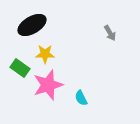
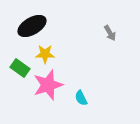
black ellipse: moved 1 px down
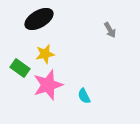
black ellipse: moved 7 px right, 7 px up
gray arrow: moved 3 px up
yellow star: rotated 12 degrees counterclockwise
cyan semicircle: moved 3 px right, 2 px up
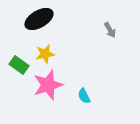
green rectangle: moved 1 px left, 3 px up
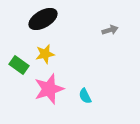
black ellipse: moved 4 px right
gray arrow: rotated 77 degrees counterclockwise
pink star: moved 1 px right, 4 px down
cyan semicircle: moved 1 px right
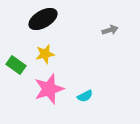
green rectangle: moved 3 px left
cyan semicircle: rotated 91 degrees counterclockwise
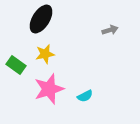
black ellipse: moved 2 px left; rotated 28 degrees counterclockwise
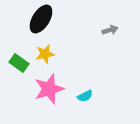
green rectangle: moved 3 px right, 2 px up
